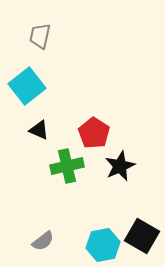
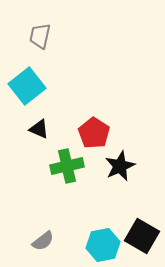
black triangle: moved 1 px up
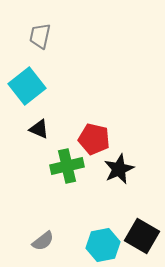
red pentagon: moved 6 px down; rotated 20 degrees counterclockwise
black star: moved 1 px left, 3 px down
